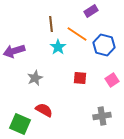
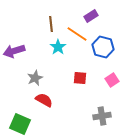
purple rectangle: moved 5 px down
blue hexagon: moved 1 px left, 2 px down
red semicircle: moved 10 px up
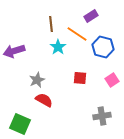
gray star: moved 2 px right, 2 px down
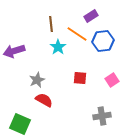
blue hexagon: moved 6 px up; rotated 20 degrees counterclockwise
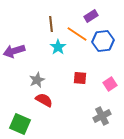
pink square: moved 2 px left, 4 px down
gray cross: rotated 18 degrees counterclockwise
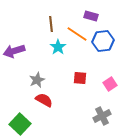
purple rectangle: rotated 48 degrees clockwise
green square: rotated 20 degrees clockwise
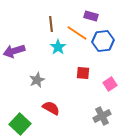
orange line: moved 1 px up
red square: moved 3 px right, 5 px up
red semicircle: moved 7 px right, 8 px down
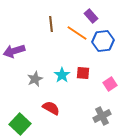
purple rectangle: rotated 32 degrees clockwise
cyan star: moved 4 px right, 28 px down
gray star: moved 2 px left, 1 px up
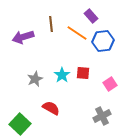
purple arrow: moved 9 px right, 14 px up
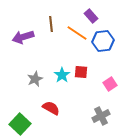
red square: moved 2 px left, 1 px up
gray cross: moved 1 px left
